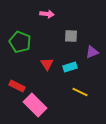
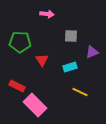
green pentagon: rotated 20 degrees counterclockwise
red triangle: moved 5 px left, 4 px up
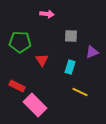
cyan rectangle: rotated 56 degrees counterclockwise
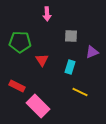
pink arrow: rotated 80 degrees clockwise
pink rectangle: moved 3 px right, 1 px down
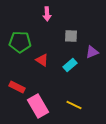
red triangle: rotated 24 degrees counterclockwise
cyan rectangle: moved 2 px up; rotated 32 degrees clockwise
red rectangle: moved 1 px down
yellow line: moved 6 px left, 13 px down
pink rectangle: rotated 15 degrees clockwise
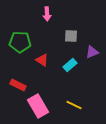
red rectangle: moved 1 px right, 2 px up
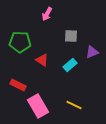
pink arrow: rotated 32 degrees clockwise
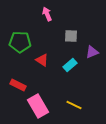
pink arrow: rotated 128 degrees clockwise
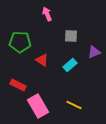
purple triangle: moved 2 px right
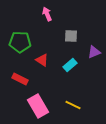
red rectangle: moved 2 px right, 6 px up
yellow line: moved 1 px left
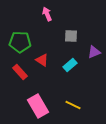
red rectangle: moved 7 px up; rotated 21 degrees clockwise
